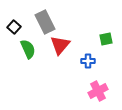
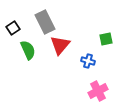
black square: moved 1 px left, 1 px down; rotated 16 degrees clockwise
green semicircle: moved 1 px down
blue cross: rotated 16 degrees clockwise
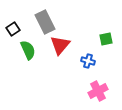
black square: moved 1 px down
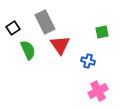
black square: moved 1 px up
green square: moved 4 px left, 7 px up
red triangle: rotated 15 degrees counterclockwise
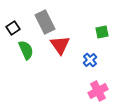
green semicircle: moved 2 px left
blue cross: moved 2 px right, 1 px up; rotated 32 degrees clockwise
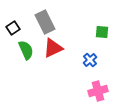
green square: rotated 16 degrees clockwise
red triangle: moved 7 px left, 3 px down; rotated 40 degrees clockwise
pink cross: rotated 12 degrees clockwise
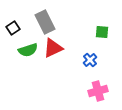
green semicircle: moved 2 px right; rotated 96 degrees clockwise
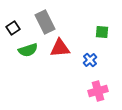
red triangle: moved 7 px right; rotated 20 degrees clockwise
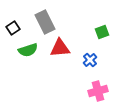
green square: rotated 24 degrees counterclockwise
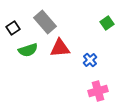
gray rectangle: rotated 15 degrees counterclockwise
green square: moved 5 px right, 9 px up; rotated 16 degrees counterclockwise
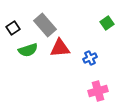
gray rectangle: moved 3 px down
blue cross: moved 2 px up; rotated 16 degrees clockwise
